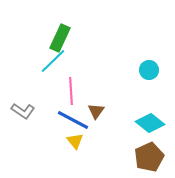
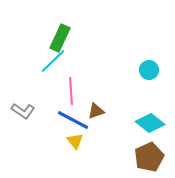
brown triangle: rotated 36 degrees clockwise
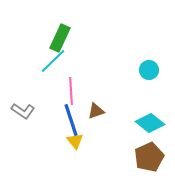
blue line: moved 2 px left; rotated 44 degrees clockwise
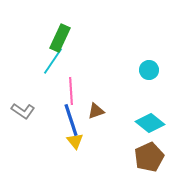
cyan line: rotated 12 degrees counterclockwise
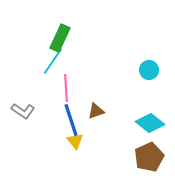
pink line: moved 5 px left, 3 px up
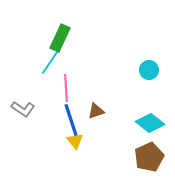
cyan line: moved 2 px left
gray L-shape: moved 2 px up
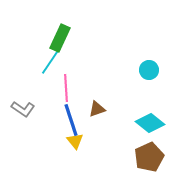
brown triangle: moved 1 px right, 2 px up
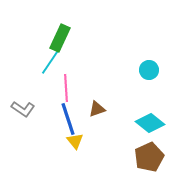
blue line: moved 3 px left, 1 px up
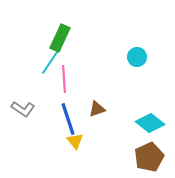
cyan circle: moved 12 px left, 13 px up
pink line: moved 2 px left, 9 px up
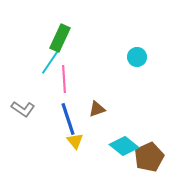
cyan diamond: moved 26 px left, 23 px down
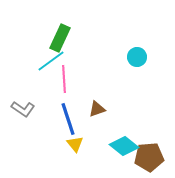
cyan line: rotated 20 degrees clockwise
yellow triangle: moved 3 px down
brown pentagon: rotated 20 degrees clockwise
